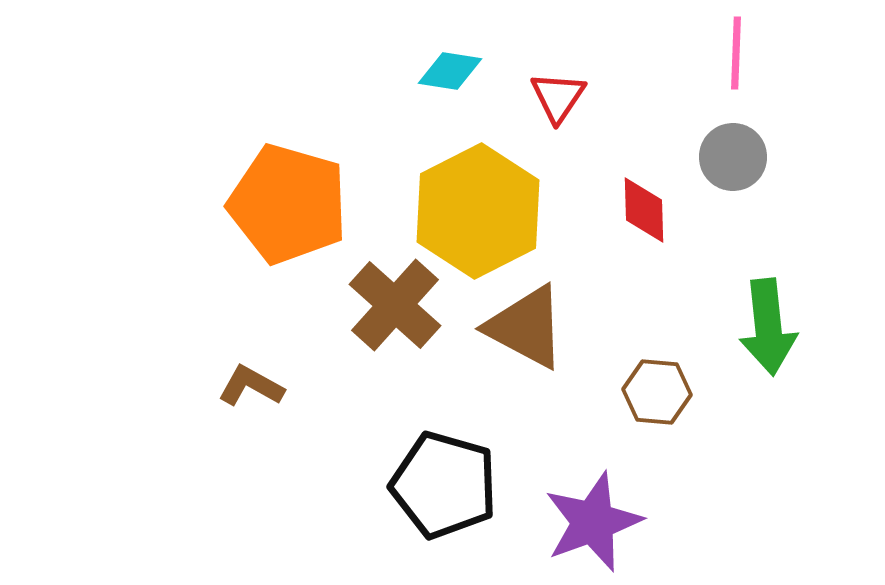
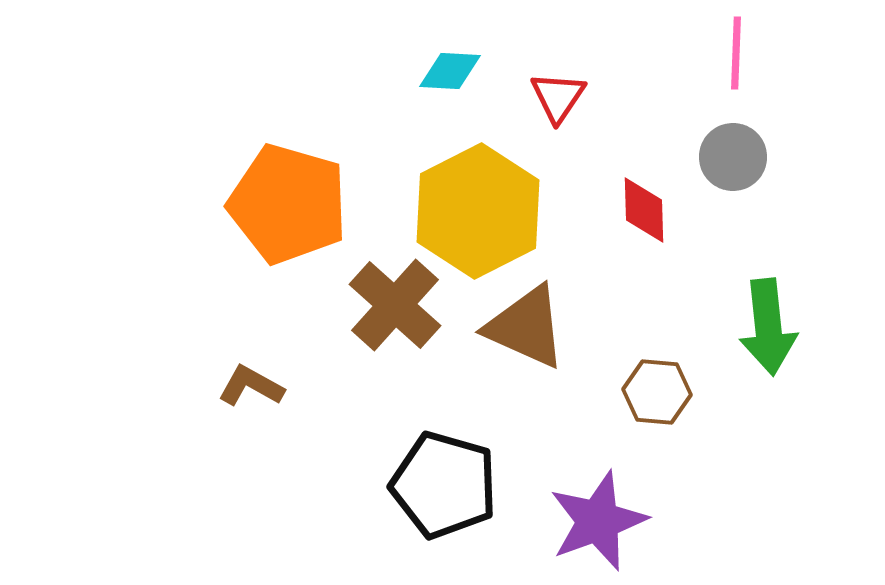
cyan diamond: rotated 6 degrees counterclockwise
brown triangle: rotated 4 degrees counterclockwise
purple star: moved 5 px right, 1 px up
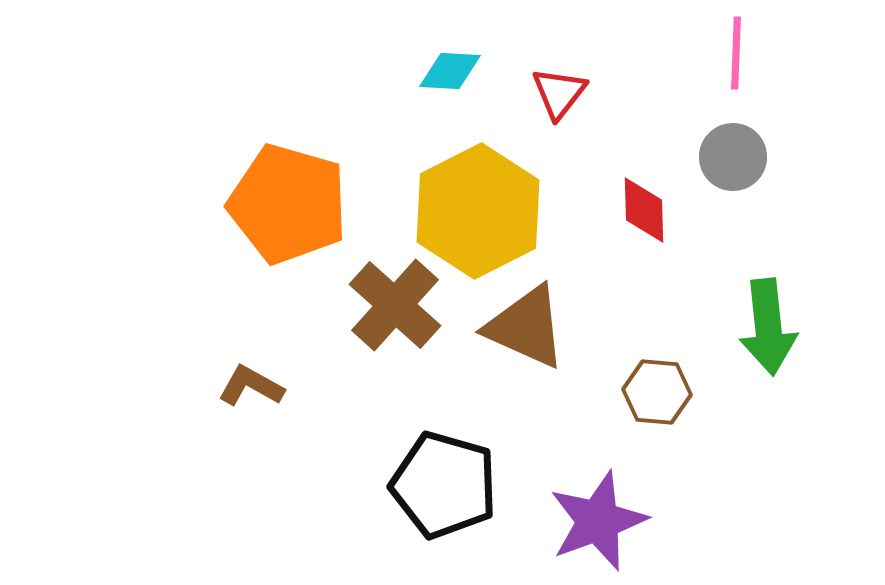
red triangle: moved 1 px right, 4 px up; rotated 4 degrees clockwise
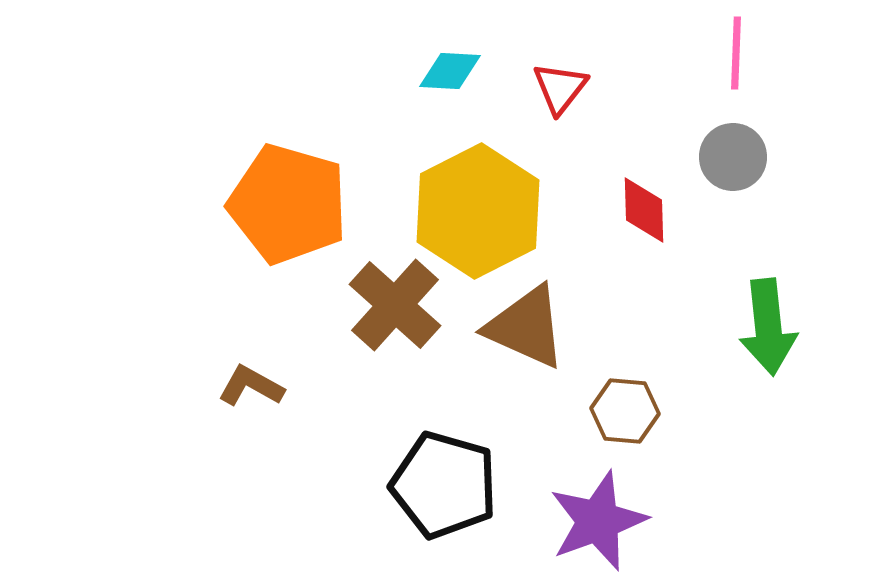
red triangle: moved 1 px right, 5 px up
brown hexagon: moved 32 px left, 19 px down
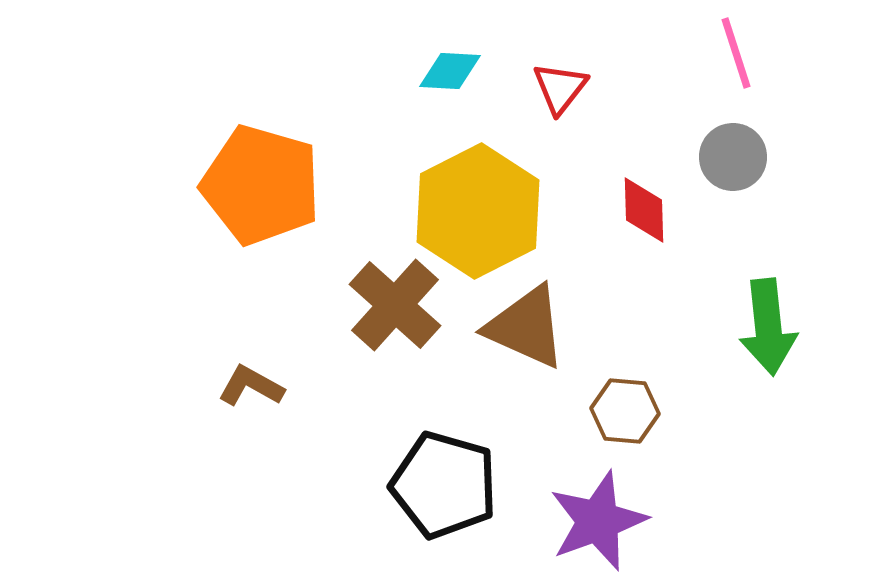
pink line: rotated 20 degrees counterclockwise
orange pentagon: moved 27 px left, 19 px up
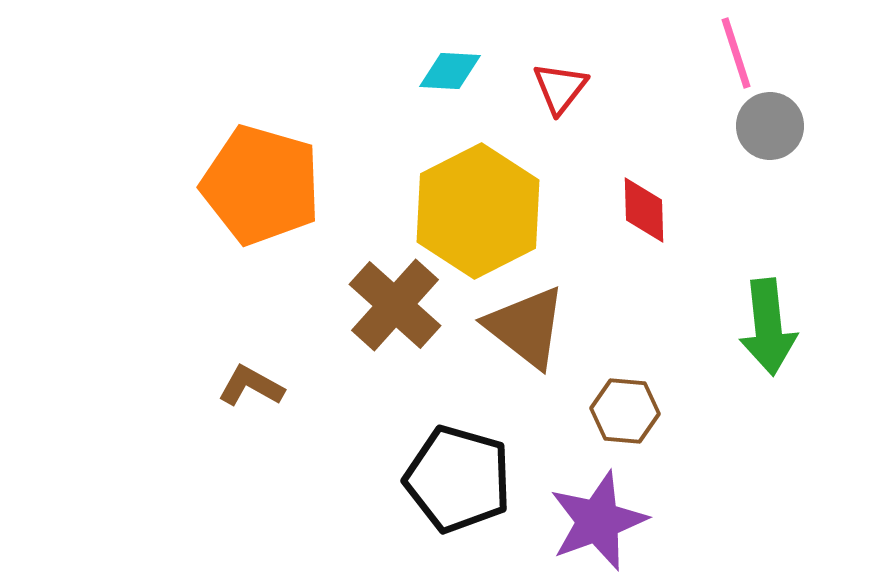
gray circle: moved 37 px right, 31 px up
brown triangle: rotated 14 degrees clockwise
black pentagon: moved 14 px right, 6 px up
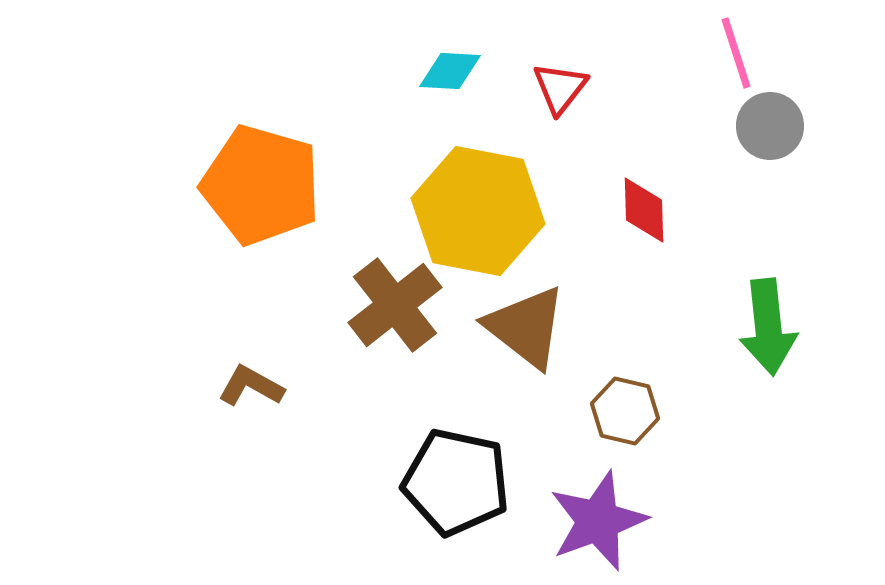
yellow hexagon: rotated 22 degrees counterclockwise
brown cross: rotated 10 degrees clockwise
brown hexagon: rotated 8 degrees clockwise
black pentagon: moved 2 px left, 3 px down; rotated 4 degrees counterclockwise
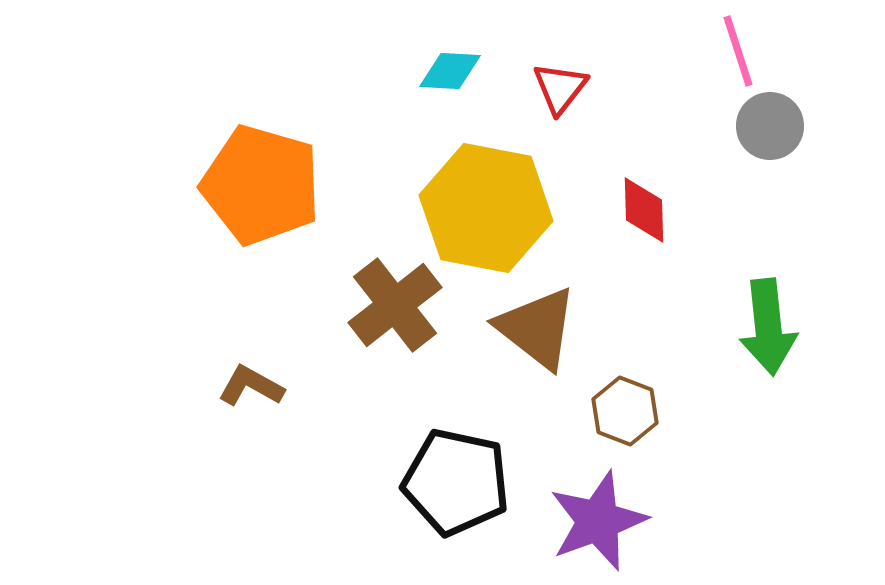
pink line: moved 2 px right, 2 px up
yellow hexagon: moved 8 px right, 3 px up
brown triangle: moved 11 px right, 1 px down
brown hexagon: rotated 8 degrees clockwise
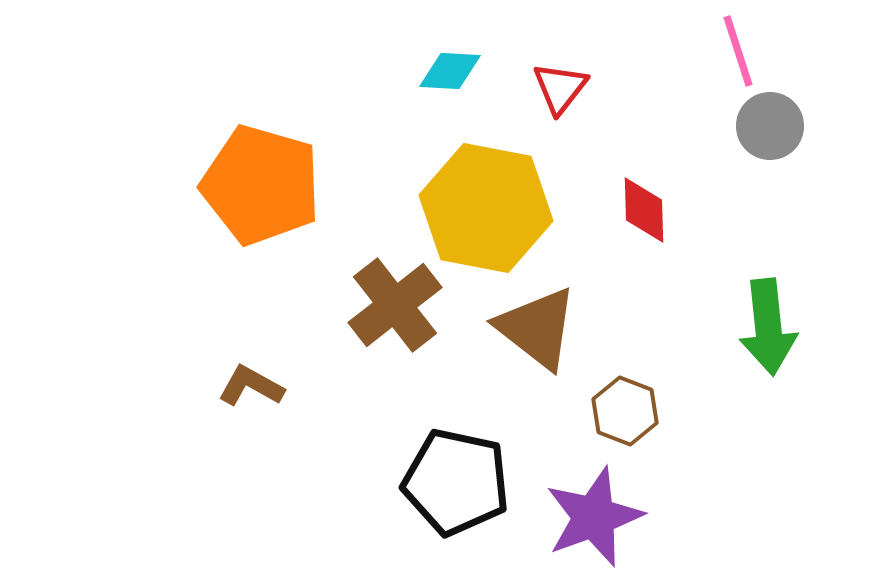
purple star: moved 4 px left, 4 px up
